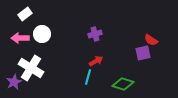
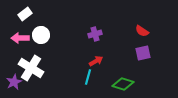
white circle: moved 1 px left, 1 px down
red semicircle: moved 9 px left, 9 px up
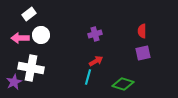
white rectangle: moved 4 px right
red semicircle: rotated 56 degrees clockwise
white cross: rotated 20 degrees counterclockwise
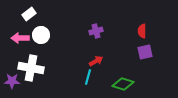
purple cross: moved 1 px right, 3 px up
purple square: moved 2 px right, 1 px up
purple star: moved 2 px left, 1 px up; rotated 28 degrees clockwise
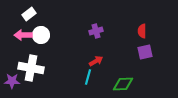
pink arrow: moved 3 px right, 3 px up
green diamond: rotated 20 degrees counterclockwise
